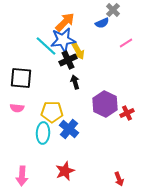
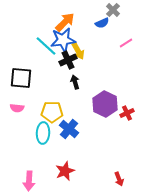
pink arrow: moved 7 px right, 5 px down
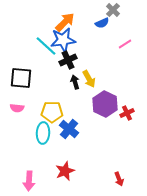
pink line: moved 1 px left, 1 px down
yellow arrow: moved 11 px right, 28 px down
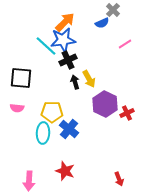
red star: rotated 30 degrees counterclockwise
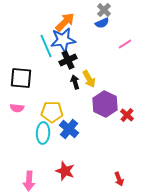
gray cross: moved 9 px left
cyan line: rotated 25 degrees clockwise
red cross: moved 2 px down; rotated 24 degrees counterclockwise
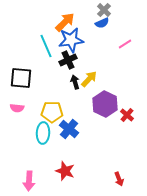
blue star: moved 8 px right
yellow arrow: rotated 108 degrees counterclockwise
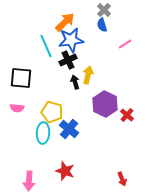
blue semicircle: moved 2 px down; rotated 96 degrees clockwise
yellow arrow: moved 1 px left, 4 px up; rotated 30 degrees counterclockwise
yellow pentagon: rotated 15 degrees clockwise
red arrow: moved 3 px right
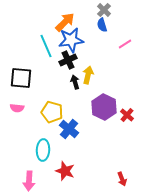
purple hexagon: moved 1 px left, 3 px down
cyan ellipse: moved 17 px down
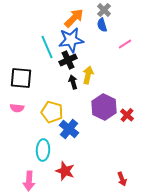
orange arrow: moved 9 px right, 4 px up
cyan line: moved 1 px right, 1 px down
black arrow: moved 2 px left
